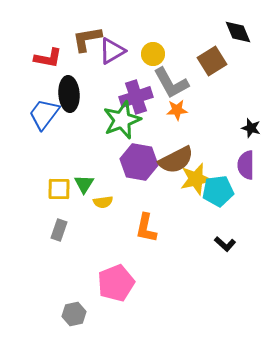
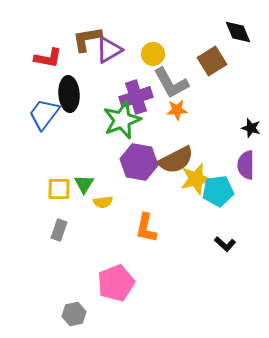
purple triangle: moved 3 px left, 1 px up
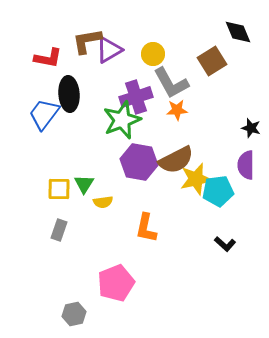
brown L-shape: moved 2 px down
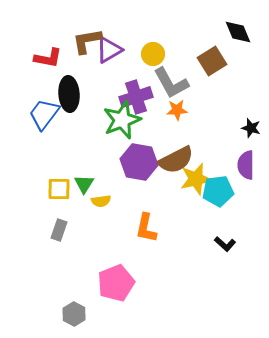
yellow semicircle: moved 2 px left, 1 px up
gray hexagon: rotated 20 degrees counterclockwise
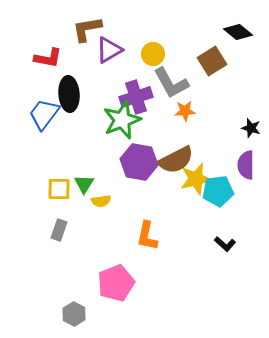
black diamond: rotated 28 degrees counterclockwise
brown L-shape: moved 12 px up
orange star: moved 8 px right, 1 px down
orange L-shape: moved 1 px right, 8 px down
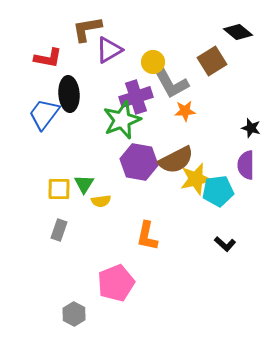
yellow circle: moved 8 px down
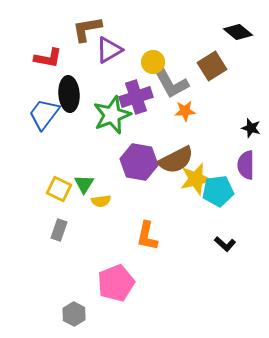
brown square: moved 5 px down
green star: moved 10 px left, 5 px up
yellow square: rotated 25 degrees clockwise
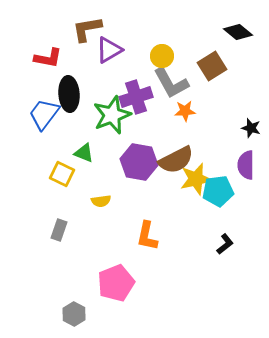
yellow circle: moved 9 px right, 6 px up
green triangle: moved 31 px up; rotated 40 degrees counterclockwise
yellow square: moved 3 px right, 15 px up
black L-shape: rotated 80 degrees counterclockwise
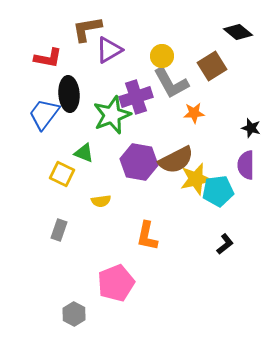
orange star: moved 9 px right, 2 px down
